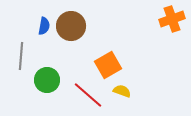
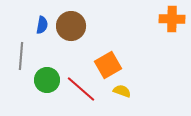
orange cross: rotated 20 degrees clockwise
blue semicircle: moved 2 px left, 1 px up
red line: moved 7 px left, 6 px up
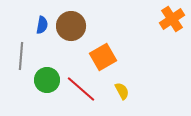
orange cross: rotated 35 degrees counterclockwise
orange square: moved 5 px left, 8 px up
yellow semicircle: rotated 42 degrees clockwise
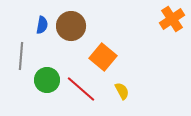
orange square: rotated 20 degrees counterclockwise
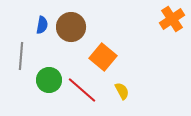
brown circle: moved 1 px down
green circle: moved 2 px right
red line: moved 1 px right, 1 px down
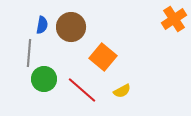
orange cross: moved 2 px right
gray line: moved 8 px right, 3 px up
green circle: moved 5 px left, 1 px up
yellow semicircle: rotated 90 degrees clockwise
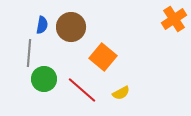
yellow semicircle: moved 1 px left, 2 px down
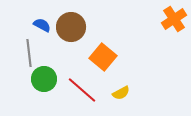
blue semicircle: rotated 72 degrees counterclockwise
gray line: rotated 12 degrees counterclockwise
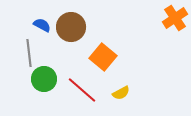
orange cross: moved 1 px right, 1 px up
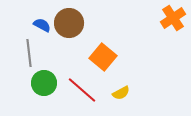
orange cross: moved 2 px left
brown circle: moved 2 px left, 4 px up
green circle: moved 4 px down
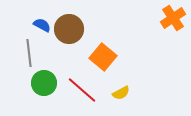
brown circle: moved 6 px down
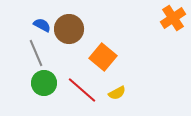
gray line: moved 7 px right; rotated 16 degrees counterclockwise
yellow semicircle: moved 4 px left
